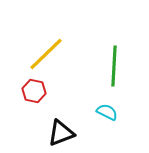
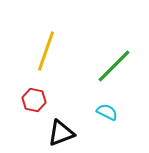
yellow line: moved 3 px up; rotated 27 degrees counterclockwise
green line: rotated 42 degrees clockwise
red hexagon: moved 9 px down
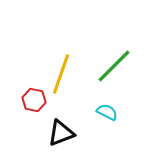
yellow line: moved 15 px right, 23 px down
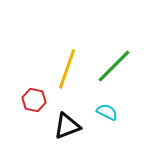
yellow line: moved 6 px right, 5 px up
black triangle: moved 6 px right, 7 px up
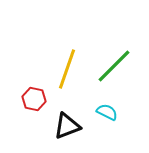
red hexagon: moved 1 px up
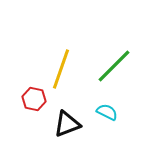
yellow line: moved 6 px left
black triangle: moved 2 px up
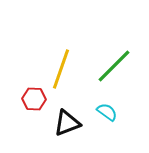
red hexagon: rotated 10 degrees counterclockwise
cyan semicircle: rotated 10 degrees clockwise
black triangle: moved 1 px up
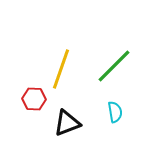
cyan semicircle: moved 8 px right; rotated 45 degrees clockwise
